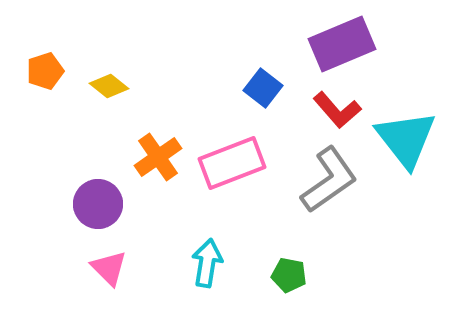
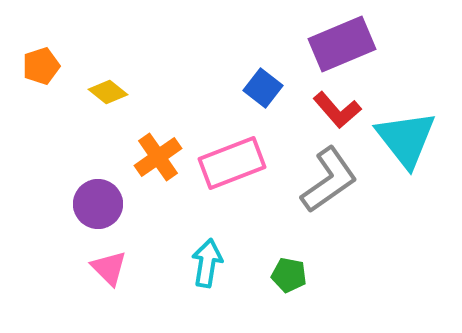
orange pentagon: moved 4 px left, 5 px up
yellow diamond: moved 1 px left, 6 px down
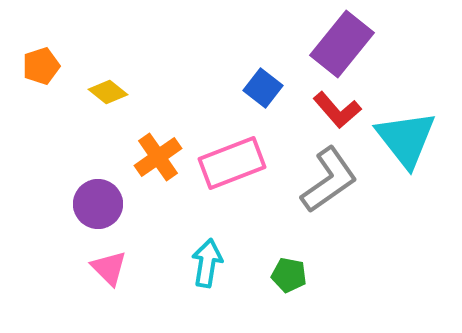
purple rectangle: rotated 28 degrees counterclockwise
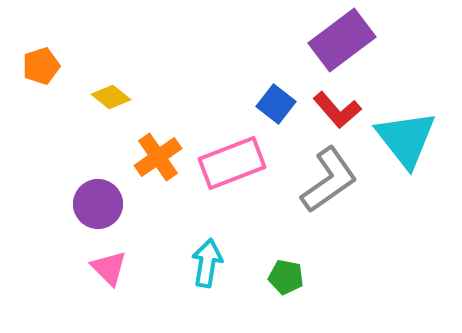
purple rectangle: moved 4 px up; rotated 14 degrees clockwise
blue square: moved 13 px right, 16 px down
yellow diamond: moved 3 px right, 5 px down
green pentagon: moved 3 px left, 2 px down
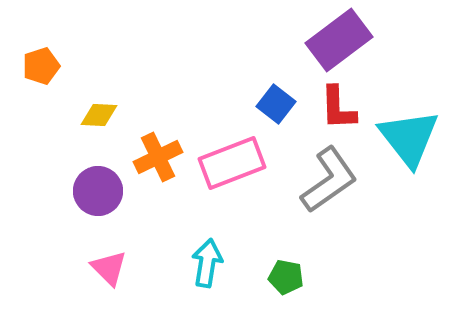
purple rectangle: moved 3 px left
yellow diamond: moved 12 px left, 18 px down; rotated 36 degrees counterclockwise
red L-shape: moved 1 px right, 2 px up; rotated 39 degrees clockwise
cyan triangle: moved 3 px right, 1 px up
orange cross: rotated 9 degrees clockwise
purple circle: moved 13 px up
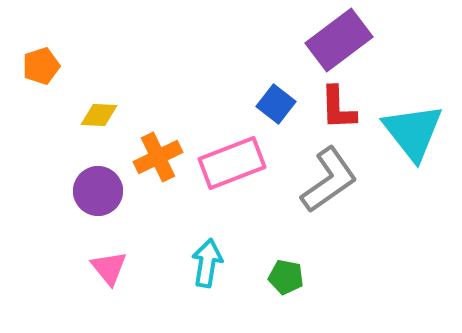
cyan triangle: moved 4 px right, 6 px up
pink triangle: rotated 6 degrees clockwise
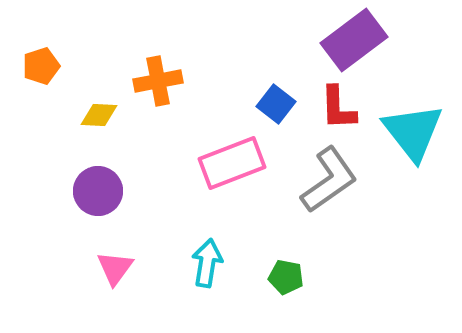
purple rectangle: moved 15 px right
orange cross: moved 76 px up; rotated 15 degrees clockwise
pink triangle: moved 6 px right; rotated 15 degrees clockwise
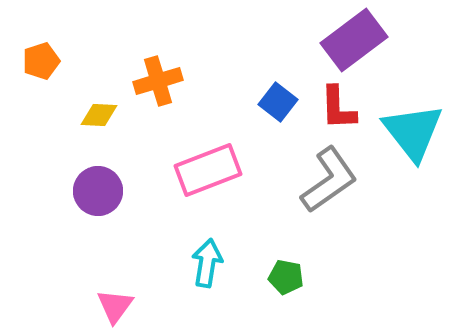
orange pentagon: moved 5 px up
orange cross: rotated 6 degrees counterclockwise
blue square: moved 2 px right, 2 px up
pink rectangle: moved 24 px left, 7 px down
pink triangle: moved 38 px down
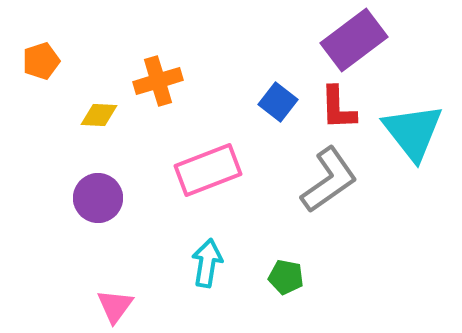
purple circle: moved 7 px down
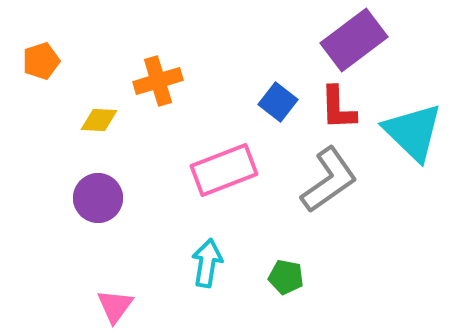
yellow diamond: moved 5 px down
cyan triangle: rotated 8 degrees counterclockwise
pink rectangle: moved 16 px right
